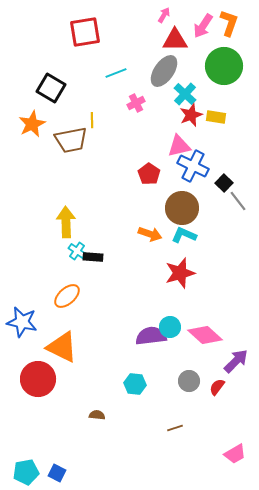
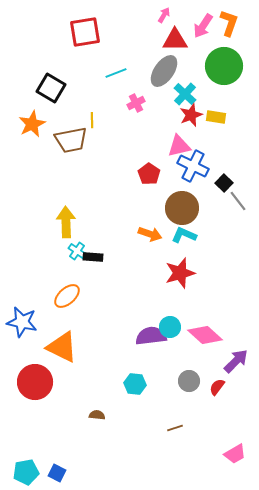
red circle at (38, 379): moved 3 px left, 3 px down
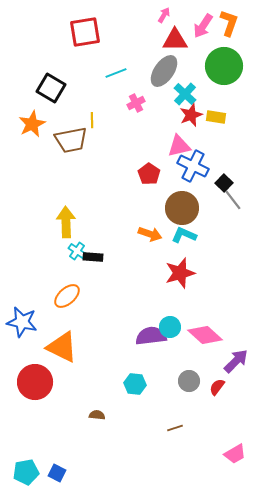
gray line at (238, 201): moved 5 px left, 1 px up
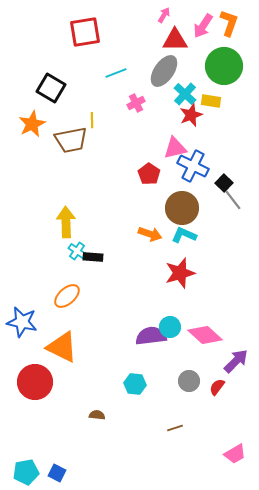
yellow rectangle at (216, 117): moved 5 px left, 16 px up
pink triangle at (179, 146): moved 4 px left, 2 px down
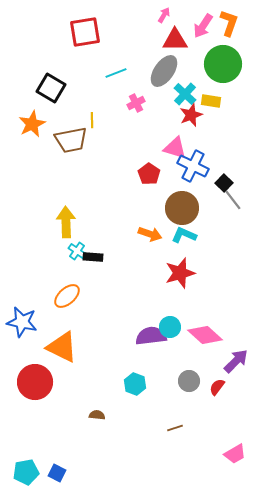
green circle at (224, 66): moved 1 px left, 2 px up
pink triangle at (175, 148): rotated 30 degrees clockwise
cyan hexagon at (135, 384): rotated 15 degrees clockwise
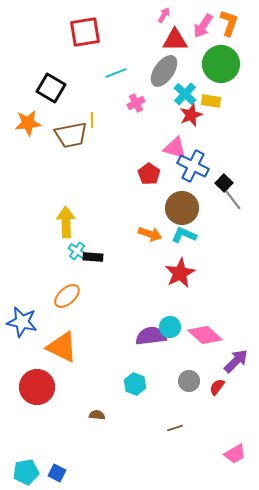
green circle at (223, 64): moved 2 px left
orange star at (32, 124): moved 4 px left, 1 px up; rotated 20 degrees clockwise
brown trapezoid at (71, 140): moved 5 px up
red star at (180, 273): rotated 12 degrees counterclockwise
red circle at (35, 382): moved 2 px right, 5 px down
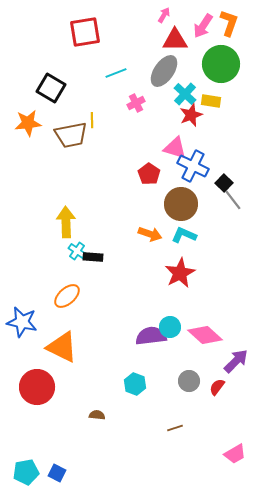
brown circle at (182, 208): moved 1 px left, 4 px up
